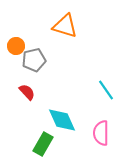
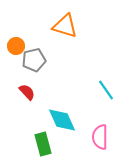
pink semicircle: moved 1 px left, 4 px down
green rectangle: rotated 45 degrees counterclockwise
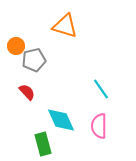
cyan line: moved 5 px left, 1 px up
cyan diamond: moved 1 px left
pink semicircle: moved 1 px left, 11 px up
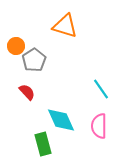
gray pentagon: rotated 20 degrees counterclockwise
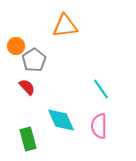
orange triangle: rotated 24 degrees counterclockwise
red semicircle: moved 5 px up
green rectangle: moved 15 px left, 5 px up
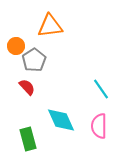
orange triangle: moved 15 px left
